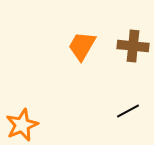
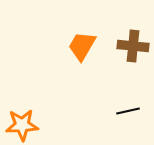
black line: rotated 15 degrees clockwise
orange star: rotated 20 degrees clockwise
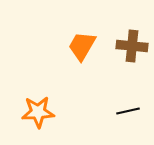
brown cross: moved 1 px left
orange star: moved 16 px right, 13 px up
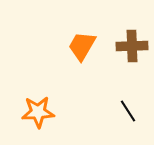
brown cross: rotated 8 degrees counterclockwise
black line: rotated 70 degrees clockwise
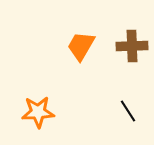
orange trapezoid: moved 1 px left
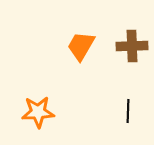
black line: rotated 35 degrees clockwise
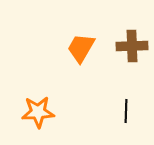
orange trapezoid: moved 2 px down
black line: moved 2 px left
